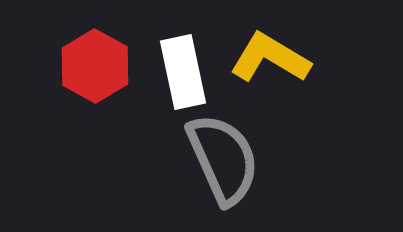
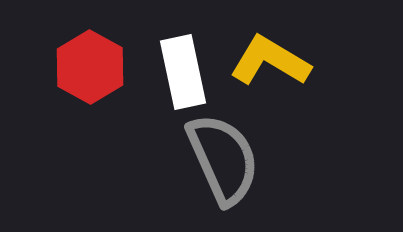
yellow L-shape: moved 3 px down
red hexagon: moved 5 px left, 1 px down
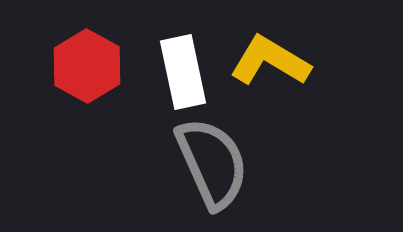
red hexagon: moved 3 px left, 1 px up
gray semicircle: moved 11 px left, 4 px down
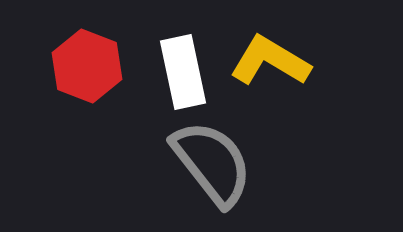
red hexagon: rotated 8 degrees counterclockwise
gray semicircle: rotated 14 degrees counterclockwise
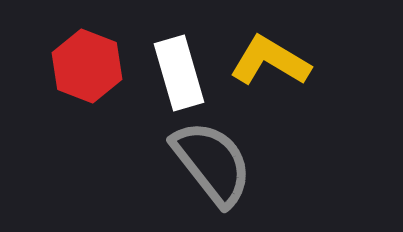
white rectangle: moved 4 px left, 1 px down; rotated 4 degrees counterclockwise
